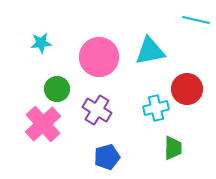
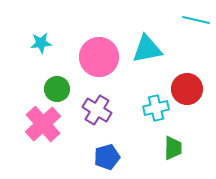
cyan triangle: moved 3 px left, 2 px up
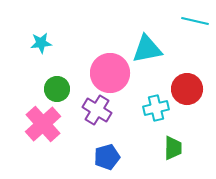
cyan line: moved 1 px left, 1 px down
pink circle: moved 11 px right, 16 px down
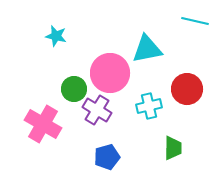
cyan star: moved 15 px right, 7 px up; rotated 20 degrees clockwise
green circle: moved 17 px right
cyan cross: moved 7 px left, 2 px up
pink cross: rotated 18 degrees counterclockwise
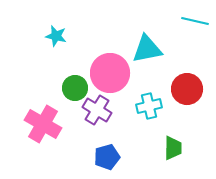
green circle: moved 1 px right, 1 px up
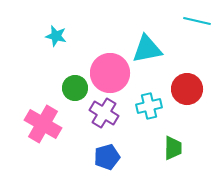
cyan line: moved 2 px right
purple cross: moved 7 px right, 3 px down
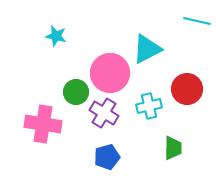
cyan triangle: rotated 16 degrees counterclockwise
green circle: moved 1 px right, 4 px down
pink cross: rotated 21 degrees counterclockwise
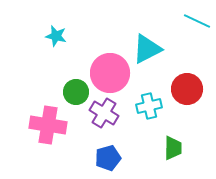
cyan line: rotated 12 degrees clockwise
pink cross: moved 5 px right, 1 px down
blue pentagon: moved 1 px right, 1 px down
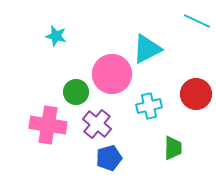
pink circle: moved 2 px right, 1 px down
red circle: moved 9 px right, 5 px down
purple cross: moved 7 px left, 11 px down; rotated 8 degrees clockwise
blue pentagon: moved 1 px right
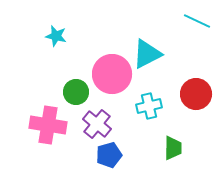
cyan triangle: moved 5 px down
blue pentagon: moved 3 px up
